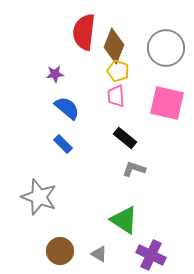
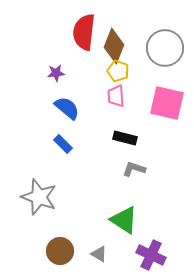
gray circle: moved 1 px left
purple star: moved 1 px right, 1 px up
black rectangle: rotated 25 degrees counterclockwise
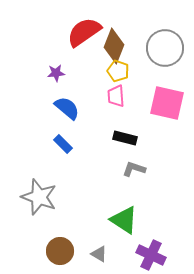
red semicircle: rotated 48 degrees clockwise
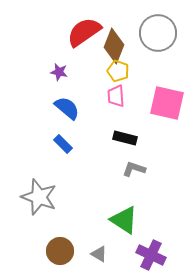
gray circle: moved 7 px left, 15 px up
purple star: moved 3 px right, 1 px up; rotated 18 degrees clockwise
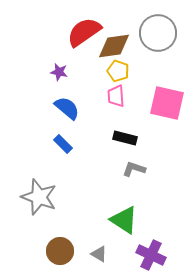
brown diamond: rotated 60 degrees clockwise
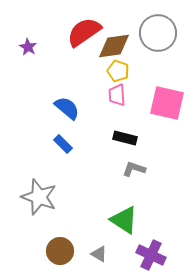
purple star: moved 31 px left, 25 px up; rotated 18 degrees clockwise
pink trapezoid: moved 1 px right, 1 px up
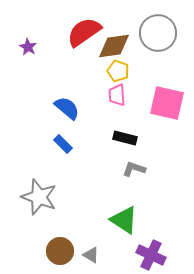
gray triangle: moved 8 px left, 1 px down
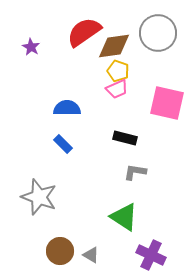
purple star: moved 3 px right
pink trapezoid: moved 6 px up; rotated 110 degrees counterclockwise
blue semicircle: rotated 40 degrees counterclockwise
gray L-shape: moved 1 px right, 3 px down; rotated 10 degrees counterclockwise
green triangle: moved 3 px up
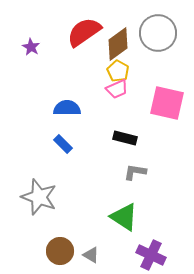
brown diamond: moved 4 px right, 2 px up; rotated 28 degrees counterclockwise
yellow pentagon: rotated 10 degrees clockwise
